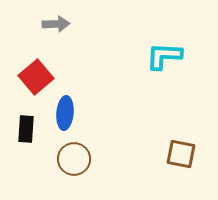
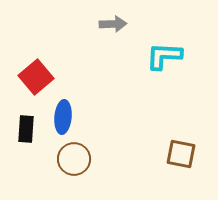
gray arrow: moved 57 px right
blue ellipse: moved 2 px left, 4 px down
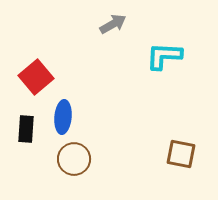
gray arrow: rotated 28 degrees counterclockwise
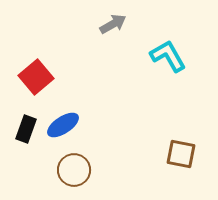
cyan L-shape: moved 4 px right; rotated 57 degrees clockwise
blue ellipse: moved 8 px down; rotated 52 degrees clockwise
black rectangle: rotated 16 degrees clockwise
brown circle: moved 11 px down
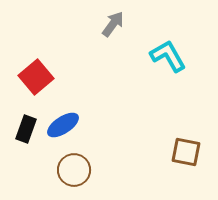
gray arrow: rotated 24 degrees counterclockwise
brown square: moved 5 px right, 2 px up
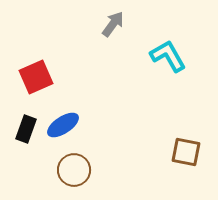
red square: rotated 16 degrees clockwise
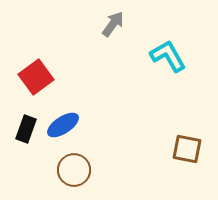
red square: rotated 12 degrees counterclockwise
brown square: moved 1 px right, 3 px up
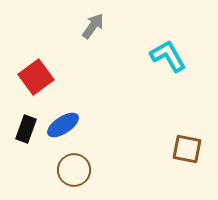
gray arrow: moved 20 px left, 2 px down
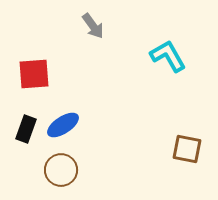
gray arrow: rotated 108 degrees clockwise
red square: moved 2 px left, 3 px up; rotated 32 degrees clockwise
brown circle: moved 13 px left
